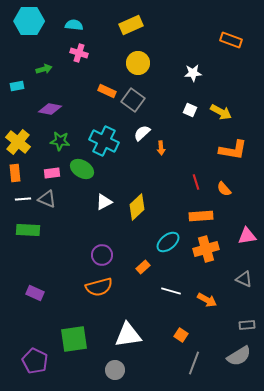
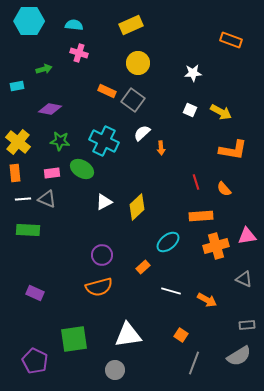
orange cross at (206, 249): moved 10 px right, 3 px up
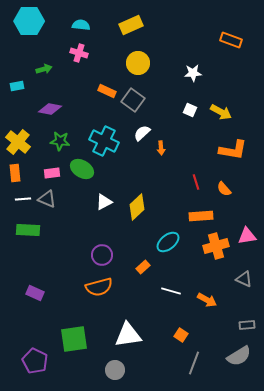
cyan semicircle at (74, 25): moved 7 px right
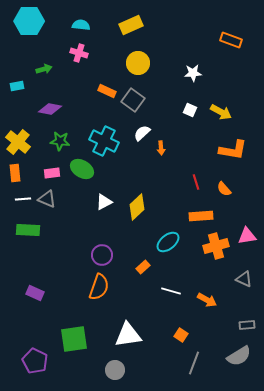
orange semicircle at (99, 287): rotated 56 degrees counterclockwise
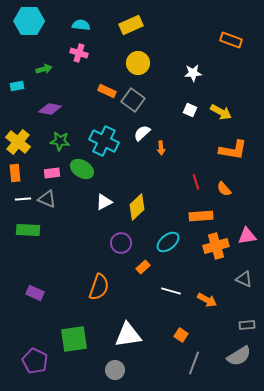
purple circle at (102, 255): moved 19 px right, 12 px up
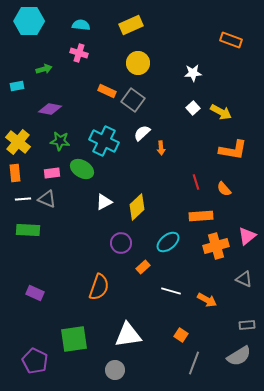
white square at (190, 110): moved 3 px right, 2 px up; rotated 24 degrees clockwise
pink triangle at (247, 236): rotated 30 degrees counterclockwise
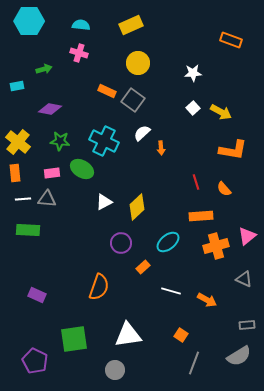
gray triangle at (47, 199): rotated 18 degrees counterclockwise
purple rectangle at (35, 293): moved 2 px right, 2 px down
